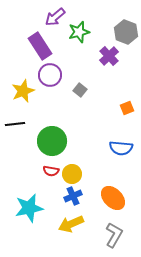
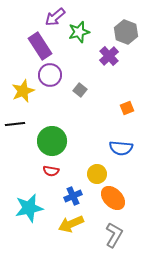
yellow circle: moved 25 px right
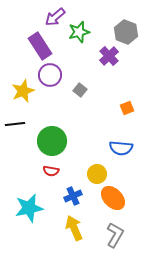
yellow arrow: moved 3 px right, 4 px down; rotated 90 degrees clockwise
gray L-shape: moved 1 px right
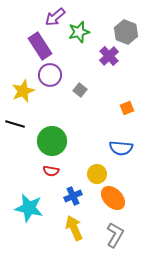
black line: rotated 24 degrees clockwise
cyan star: rotated 24 degrees clockwise
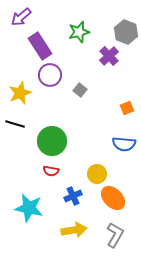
purple arrow: moved 34 px left
yellow star: moved 3 px left, 2 px down
blue semicircle: moved 3 px right, 4 px up
yellow arrow: moved 2 px down; rotated 105 degrees clockwise
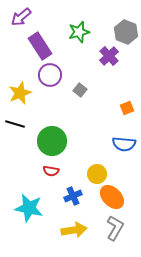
orange ellipse: moved 1 px left, 1 px up
gray L-shape: moved 7 px up
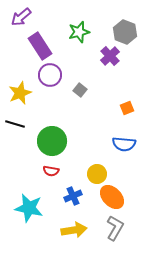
gray hexagon: moved 1 px left
purple cross: moved 1 px right
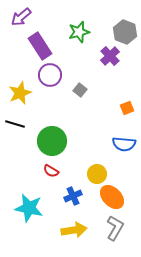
red semicircle: rotated 21 degrees clockwise
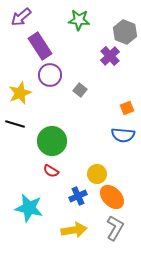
green star: moved 12 px up; rotated 20 degrees clockwise
blue semicircle: moved 1 px left, 9 px up
blue cross: moved 5 px right
